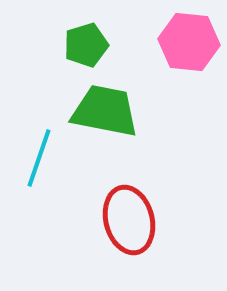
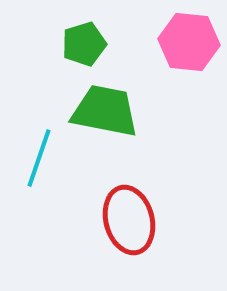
green pentagon: moved 2 px left, 1 px up
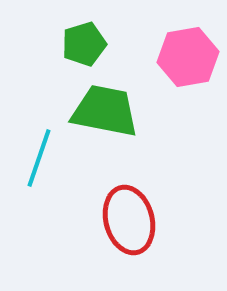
pink hexagon: moved 1 px left, 15 px down; rotated 16 degrees counterclockwise
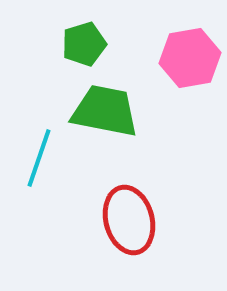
pink hexagon: moved 2 px right, 1 px down
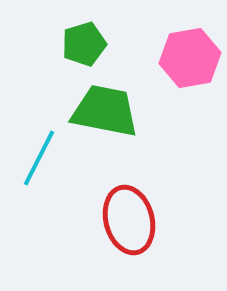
cyan line: rotated 8 degrees clockwise
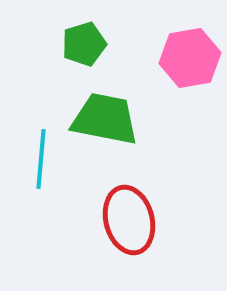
green trapezoid: moved 8 px down
cyan line: moved 2 px right, 1 px down; rotated 22 degrees counterclockwise
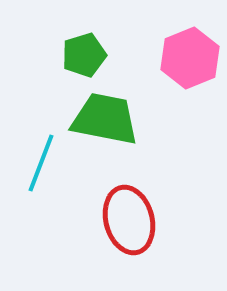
green pentagon: moved 11 px down
pink hexagon: rotated 12 degrees counterclockwise
cyan line: moved 4 px down; rotated 16 degrees clockwise
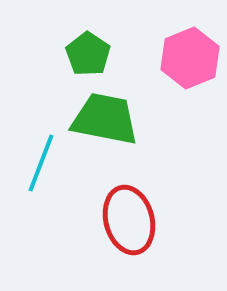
green pentagon: moved 4 px right, 1 px up; rotated 21 degrees counterclockwise
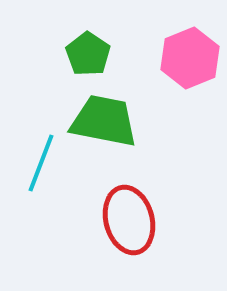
green trapezoid: moved 1 px left, 2 px down
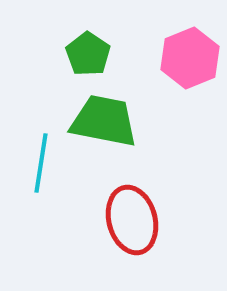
cyan line: rotated 12 degrees counterclockwise
red ellipse: moved 3 px right
